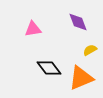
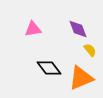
purple diamond: moved 7 px down
yellow semicircle: rotated 80 degrees clockwise
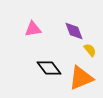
purple diamond: moved 4 px left, 2 px down
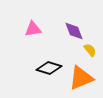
black diamond: rotated 35 degrees counterclockwise
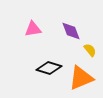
purple diamond: moved 3 px left
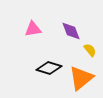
orange triangle: rotated 16 degrees counterclockwise
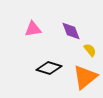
orange triangle: moved 4 px right, 1 px up
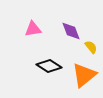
yellow semicircle: moved 1 px right, 3 px up
black diamond: moved 2 px up; rotated 15 degrees clockwise
orange triangle: moved 1 px left, 2 px up
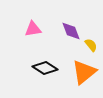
yellow semicircle: moved 2 px up
black diamond: moved 4 px left, 2 px down
orange triangle: moved 3 px up
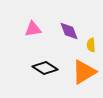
purple diamond: moved 2 px left
yellow semicircle: rotated 144 degrees counterclockwise
orange triangle: rotated 8 degrees clockwise
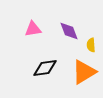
black diamond: rotated 40 degrees counterclockwise
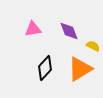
yellow semicircle: moved 2 px right, 1 px down; rotated 120 degrees clockwise
black diamond: rotated 40 degrees counterclockwise
orange triangle: moved 4 px left, 3 px up
